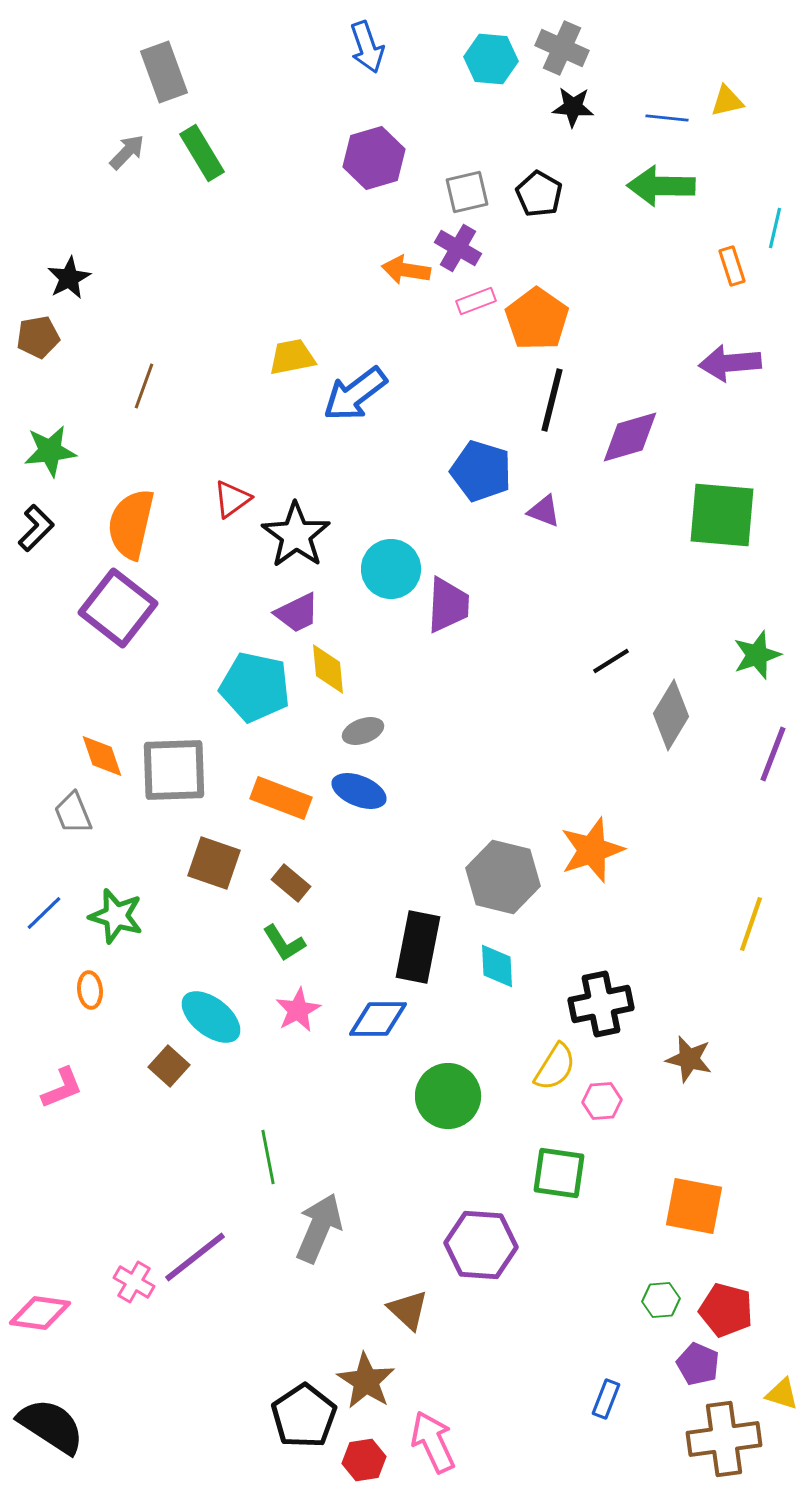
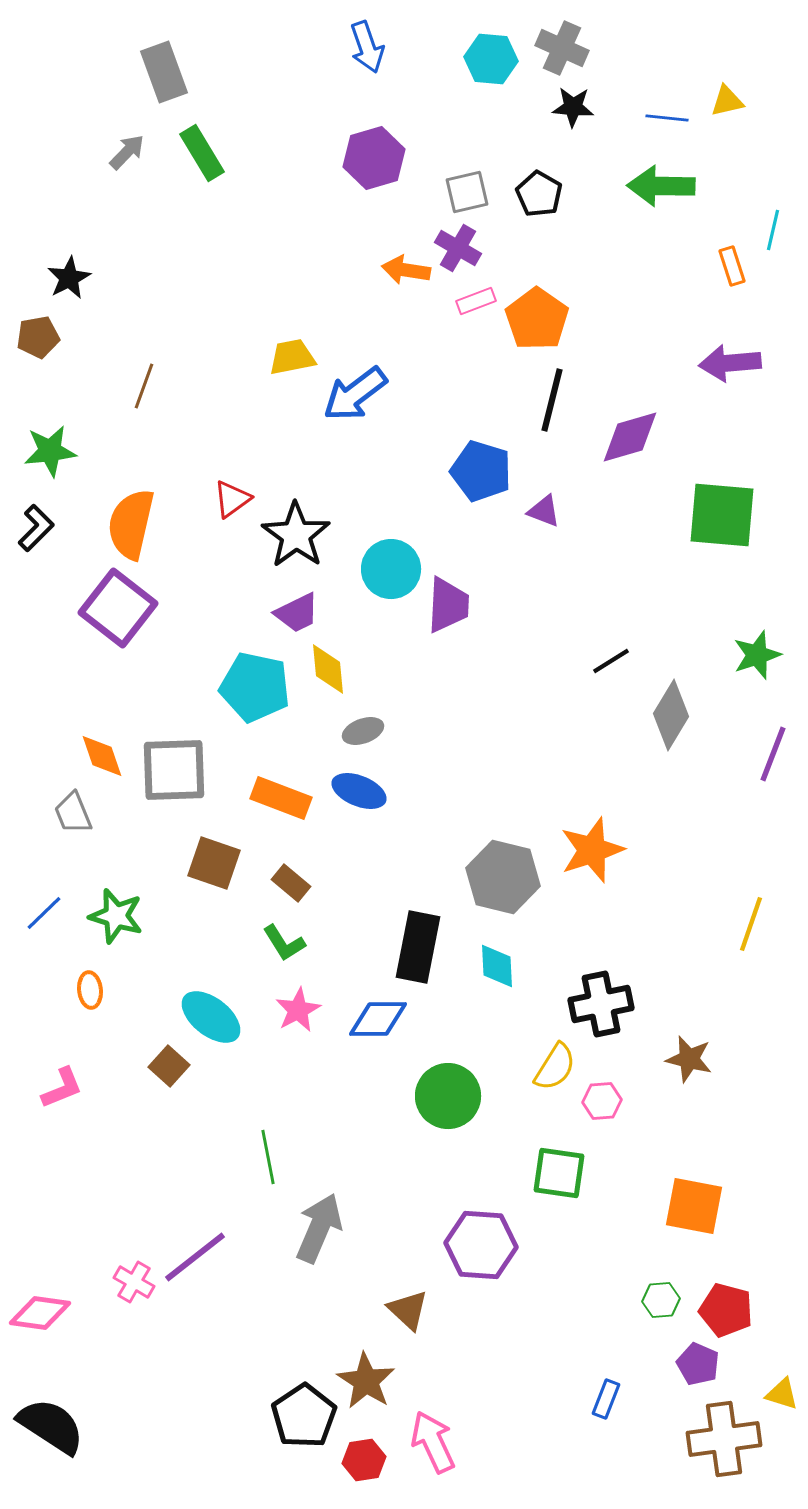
cyan line at (775, 228): moved 2 px left, 2 px down
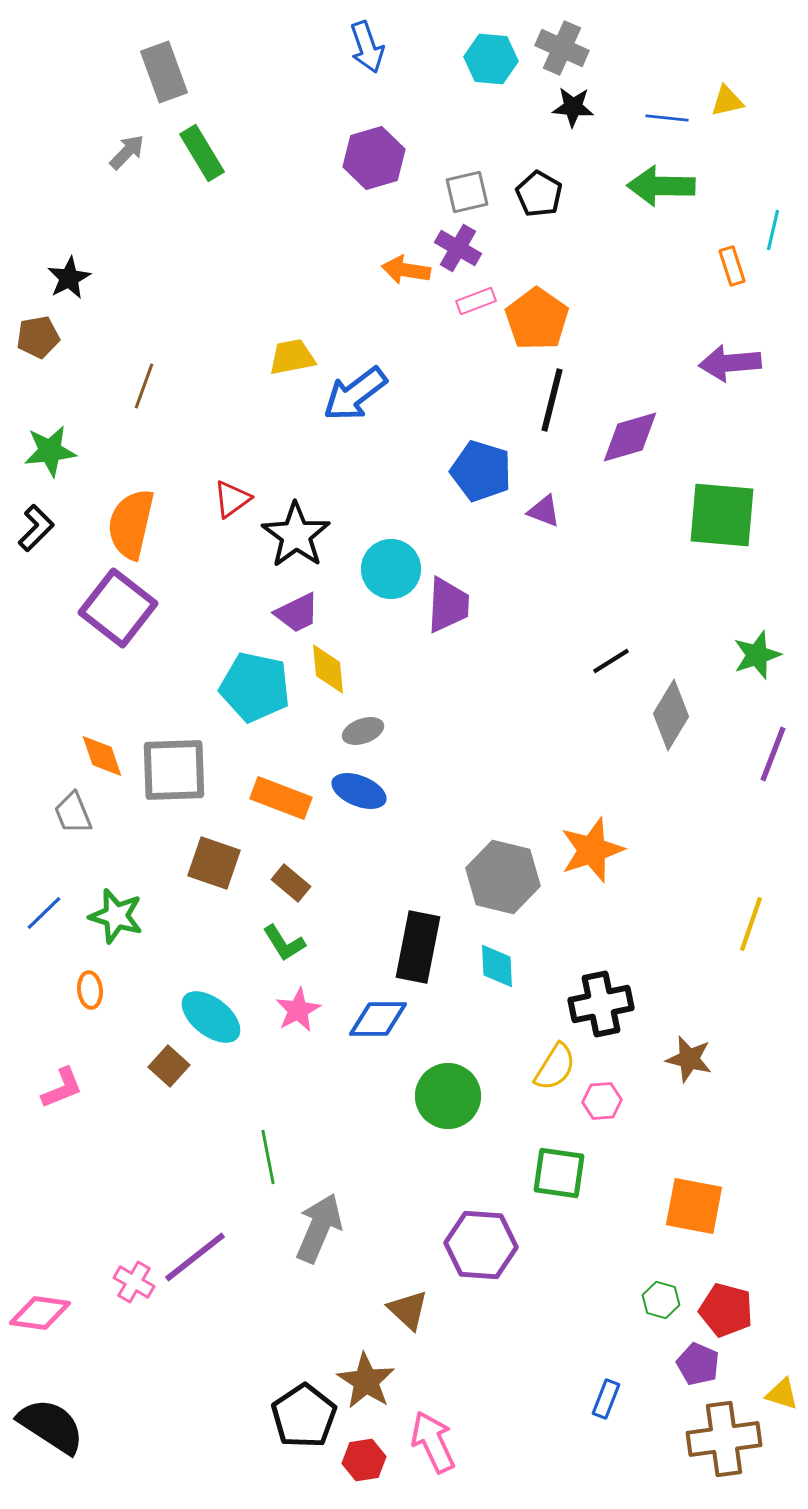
green hexagon at (661, 1300): rotated 21 degrees clockwise
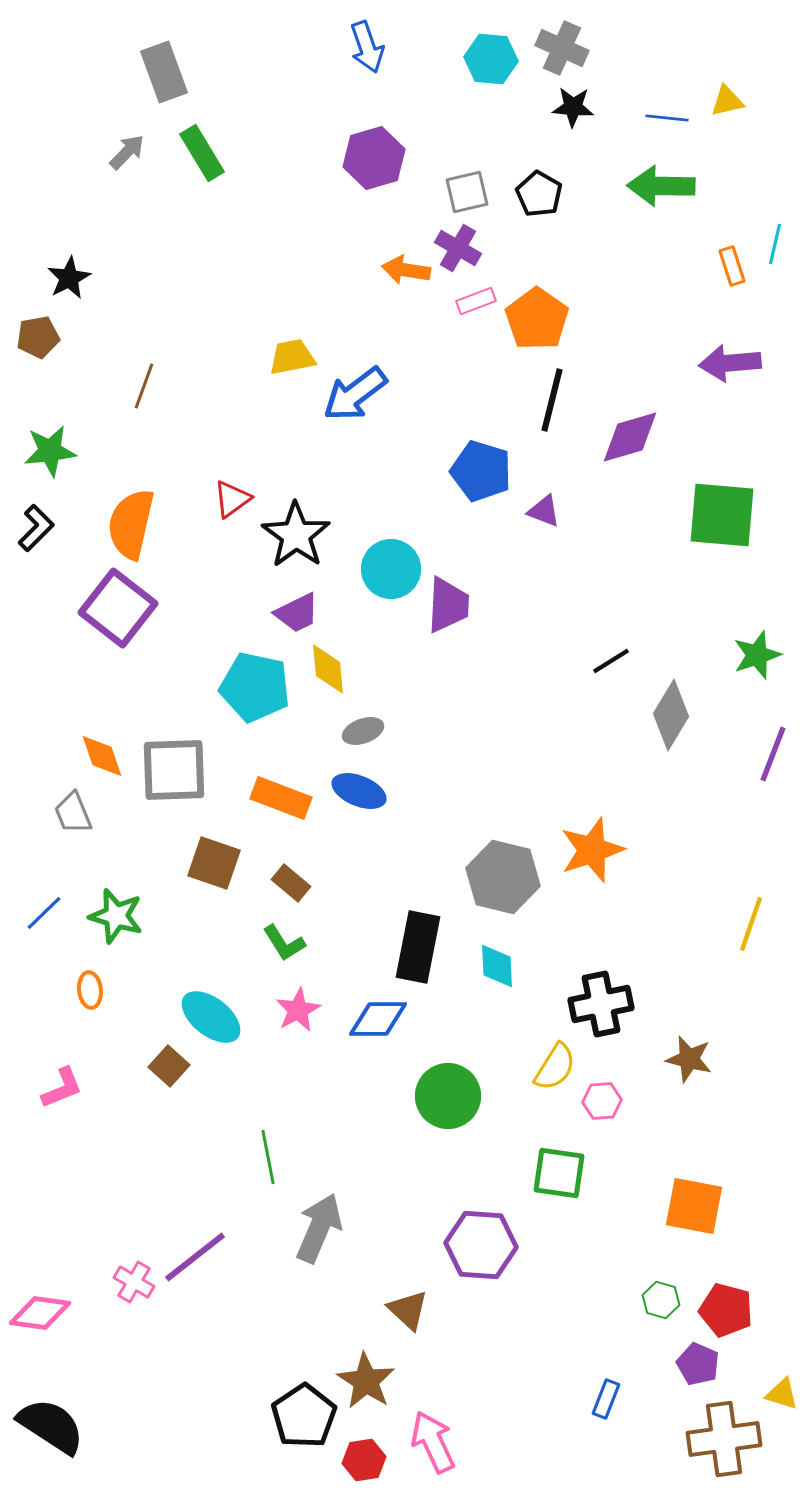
cyan line at (773, 230): moved 2 px right, 14 px down
